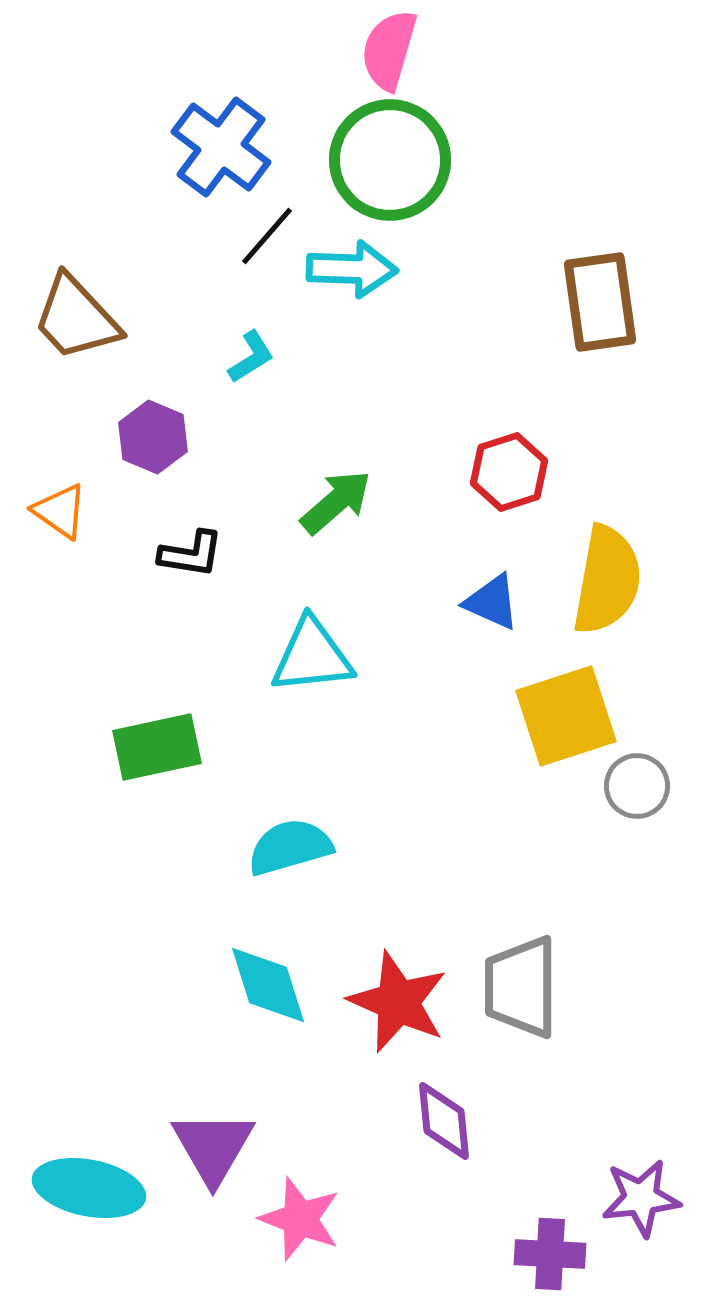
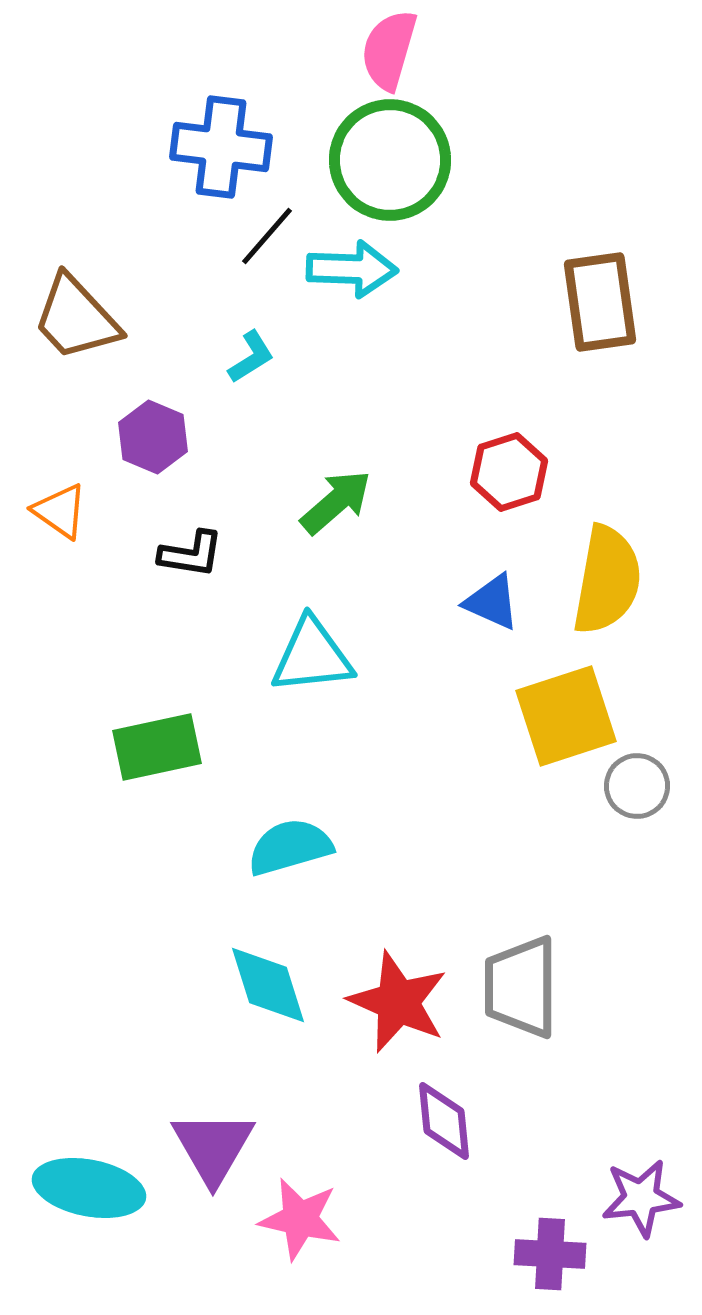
blue cross: rotated 30 degrees counterclockwise
pink star: rotated 8 degrees counterclockwise
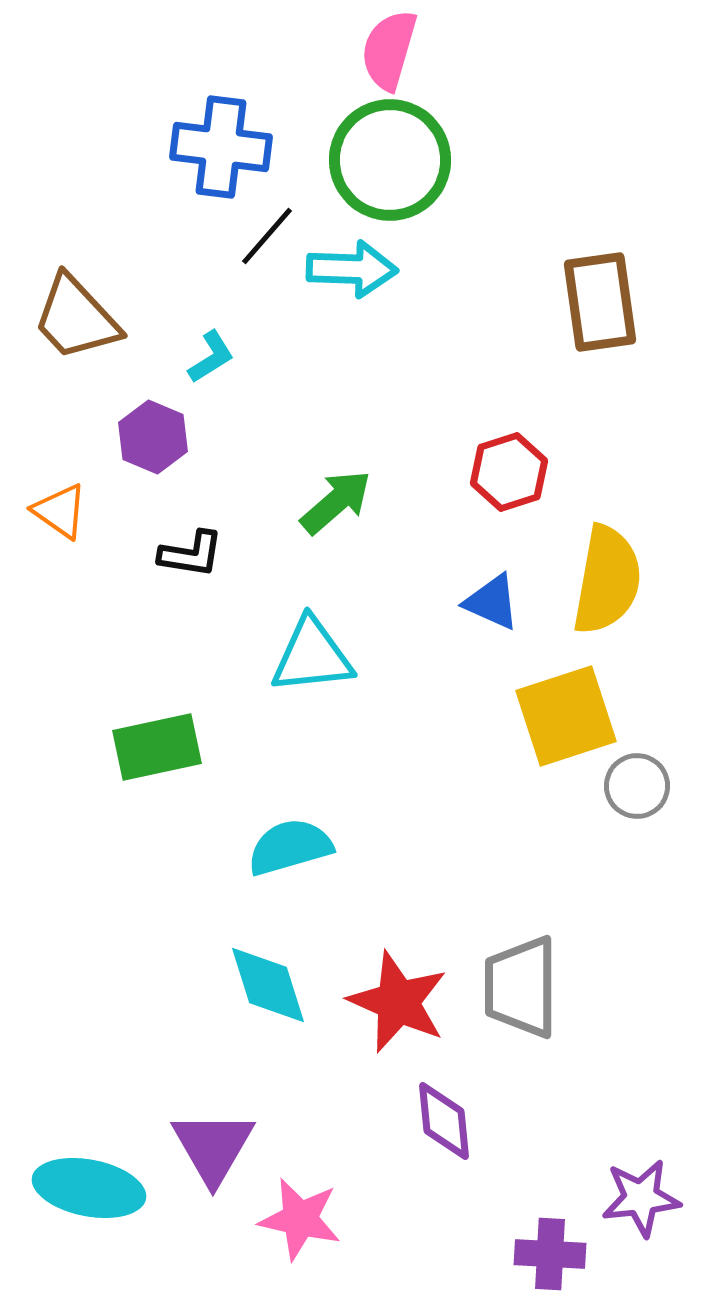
cyan L-shape: moved 40 px left
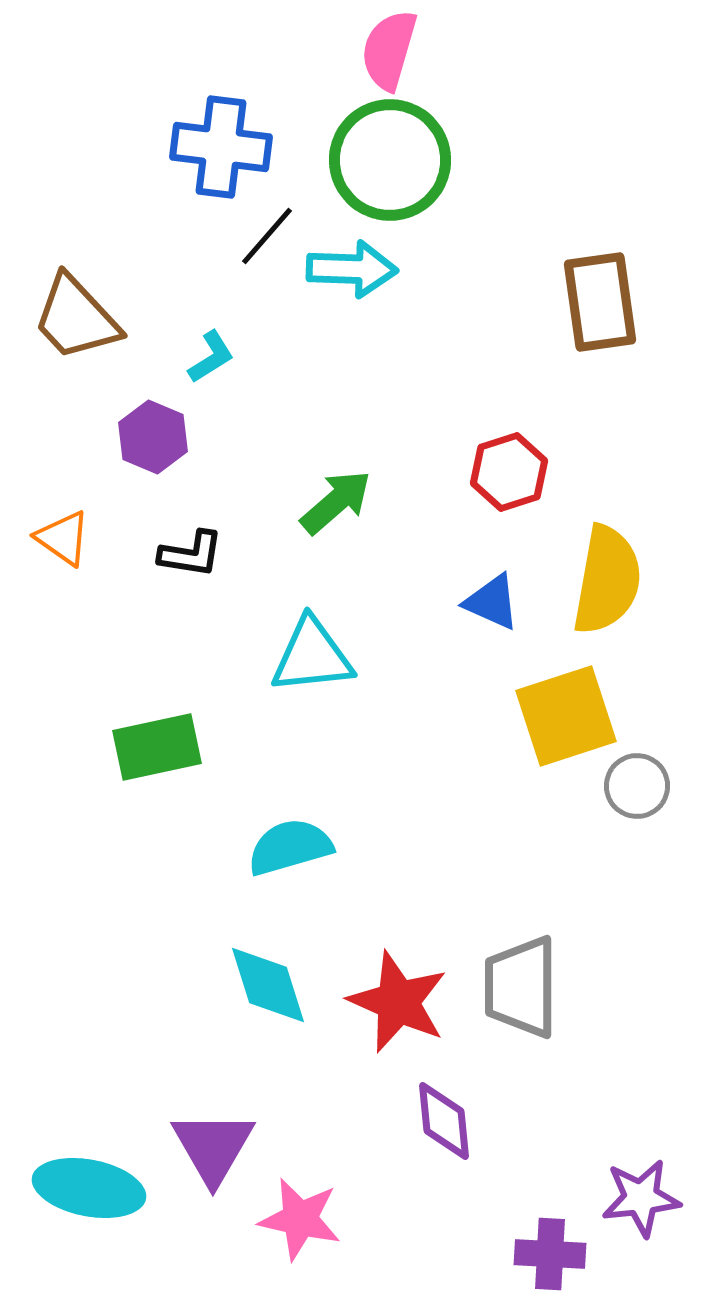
orange triangle: moved 3 px right, 27 px down
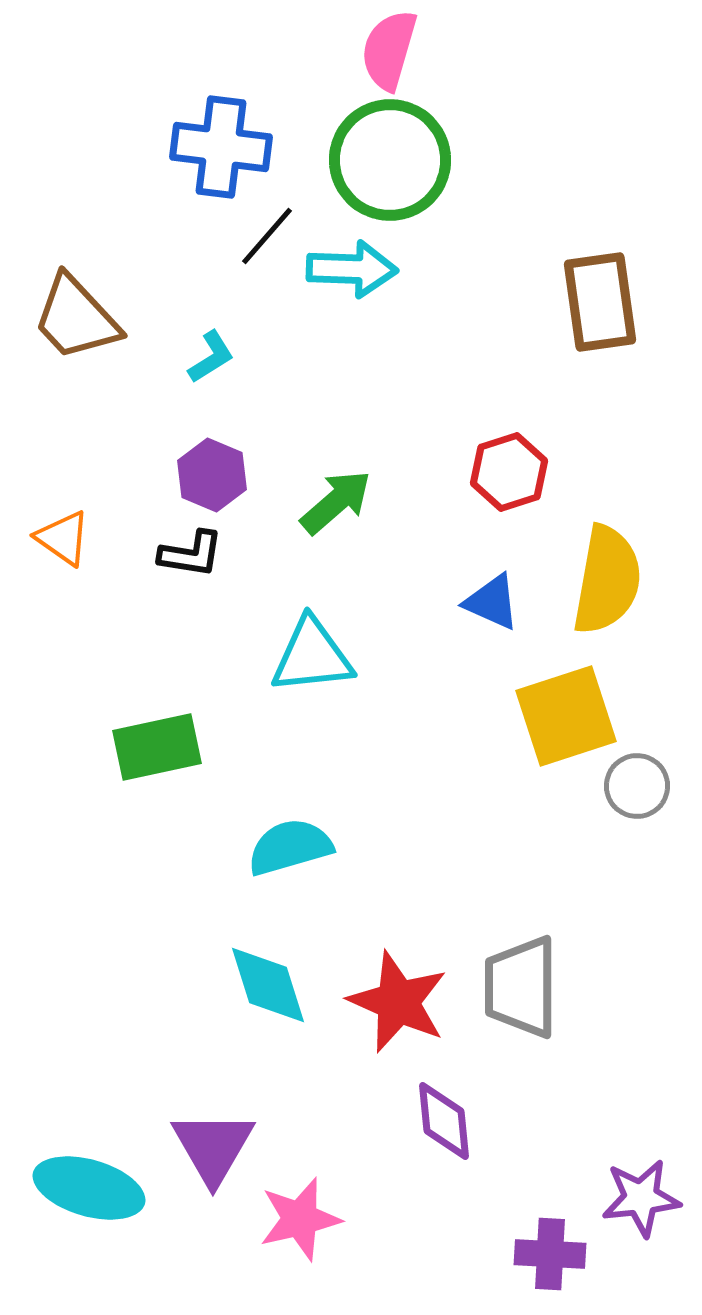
purple hexagon: moved 59 px right, 38 px down
cyan ellipse: rotated 5 degrees clockwise
pink star: rotated 26 degrees counterclockwise
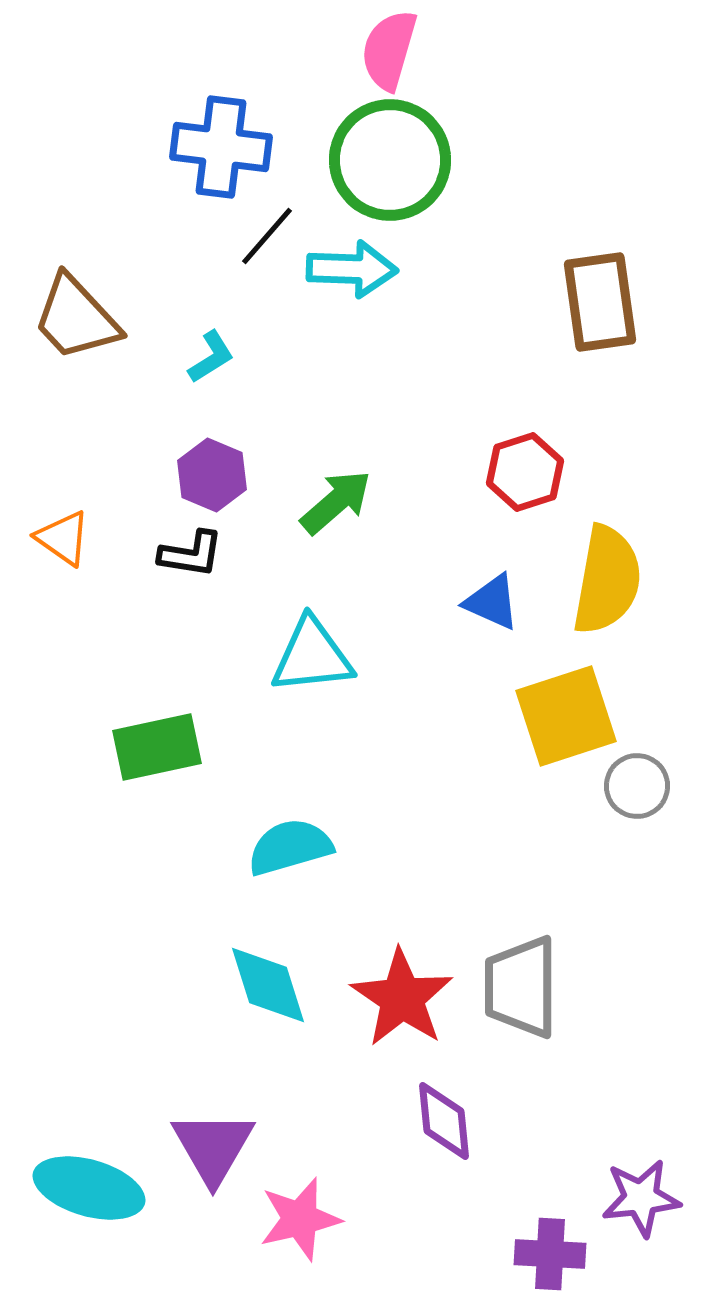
red hexagon: moved 16 px right
red star: moved 4 px right, 4 px up; rotated 10 degrees clockwise
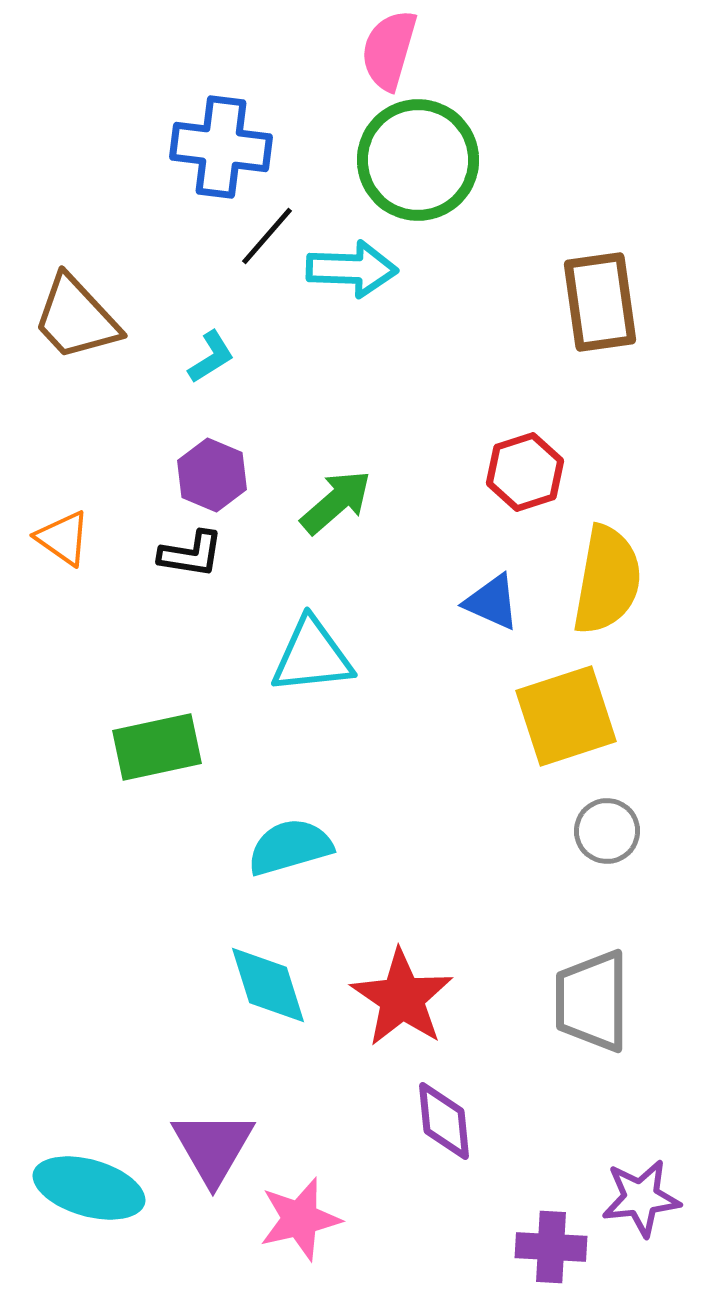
green circle: moved 28 px right
gray circle: moved 30 px left, 45 px down
gray trapezoid: moved 71 px right, 14 px down
purple cross: moved 1 px right, 7 px up
